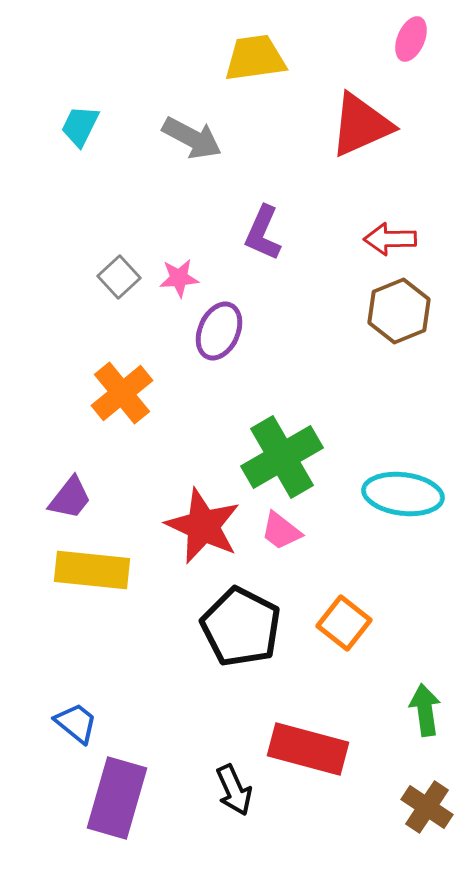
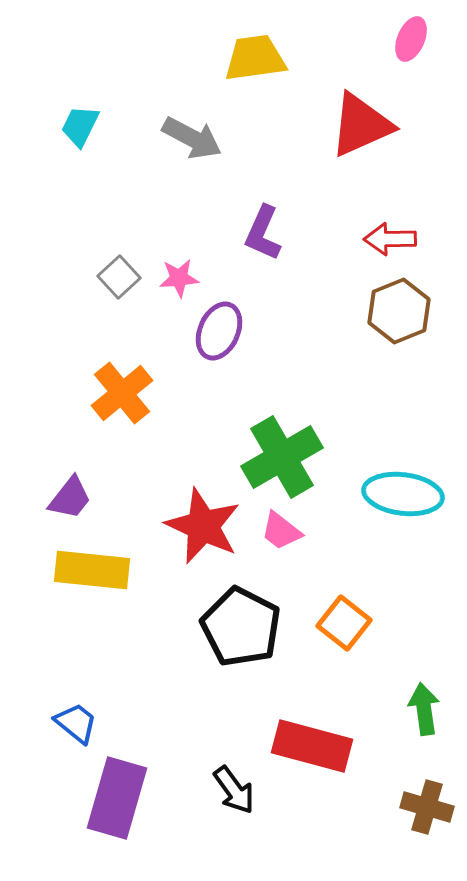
green arrow: moved 1 px left, 1 px up
red rectangle: moved 4 px right, 3 px up
black arrow: rotated 12 degrees counterclockwise
brown cross: rotated 18 degrees counterclockwise
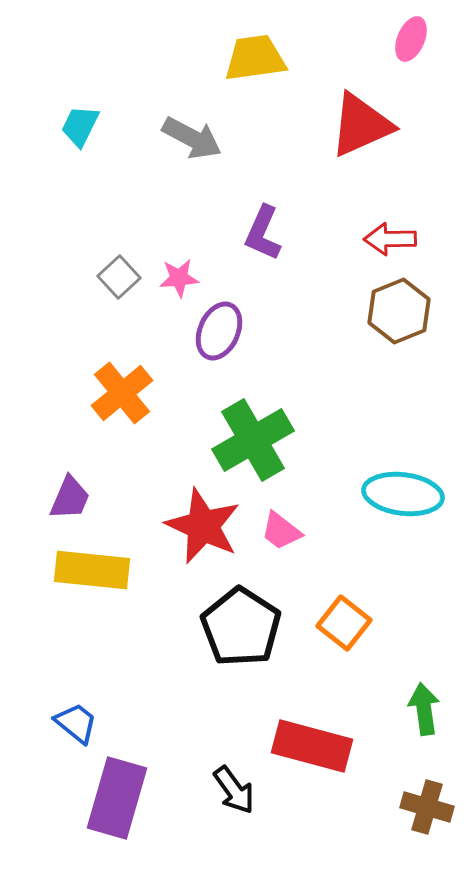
green cross: moved 29 px left, 17 px up
purple trapezoid: rotated 15 degrees counterclockwise
black pentagon: rotated 6 degrees clockwise
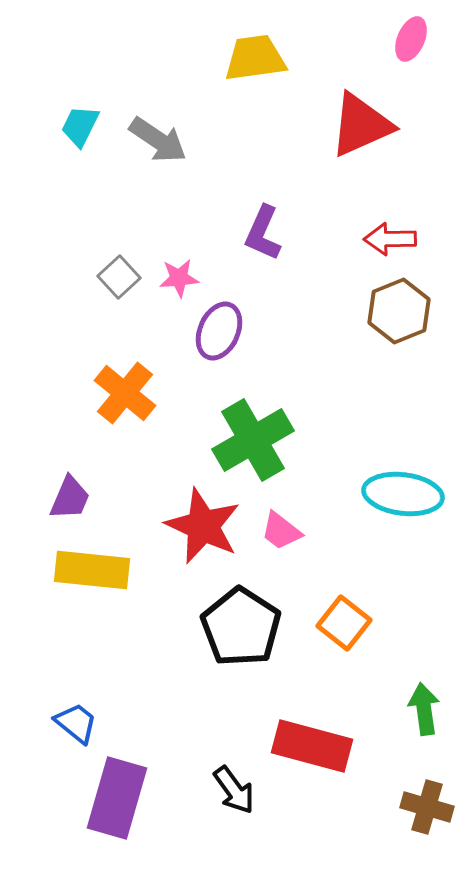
gray arrow: moved 34 px left, 2 px down; rotated 6 degrees clockwise
orange cross: moved 3 px right; rotated 12 degrees counterclockwise
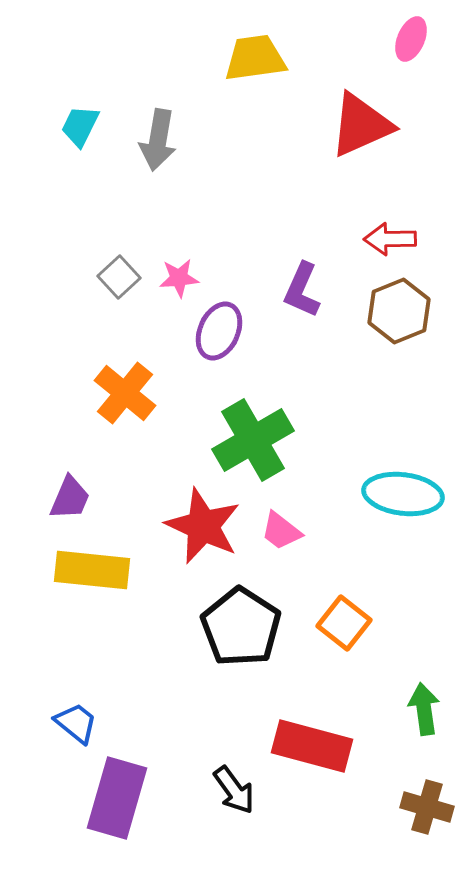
gray arrow: rotated 66 degrees clockwise
purple L-shape: moved 39 px right, 57 px down
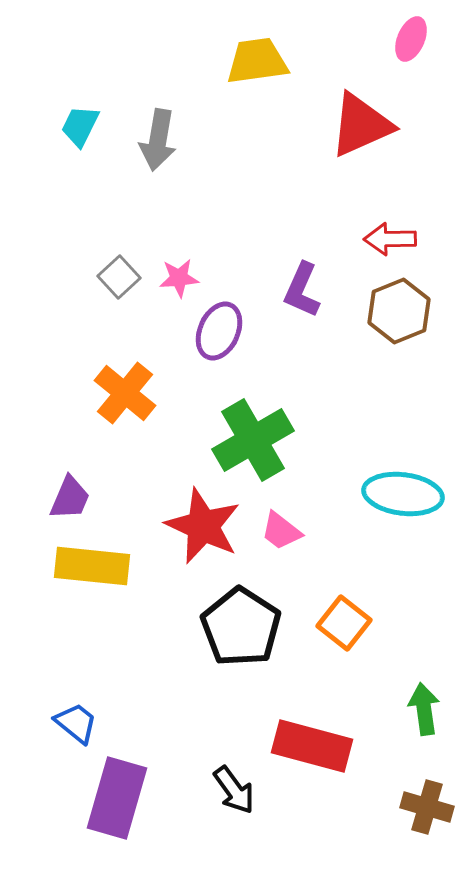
yellow trapezoid: moved 2 px right, 3 px down
yellow rectangle: moved 4 px up
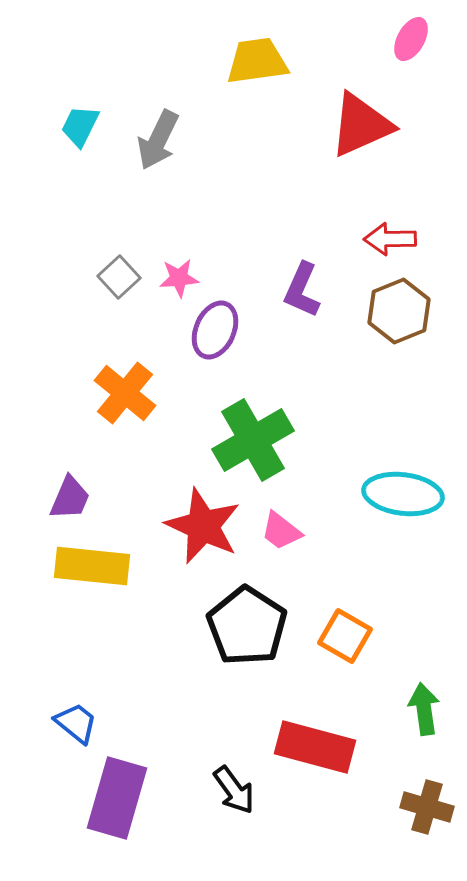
pink ellipse: rotated 6 degrees clockwise
gray arrow: rotated 16 degrees clockwise
purple ellipse: moved 4 px left, 1 px up
orange square: moved 1 px right, 13 px down; rotated 8 degrees counterclockwise
black pentagon: moved 6 px right, 1 px up
red rectangle: moved 3 px right, 1 px down
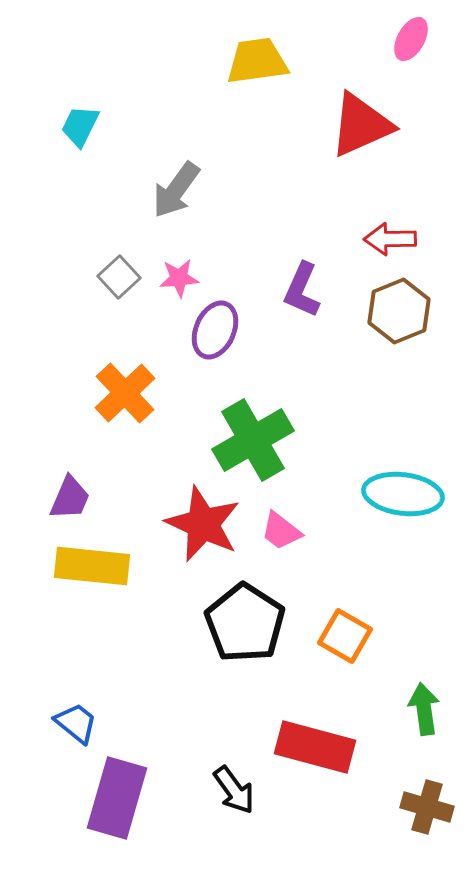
gray arrow: moved 18 px right, 50 px down; rotated 10 degrees clockwise
orange cross: rotated 8 degrees clockwise
red star: moved 2 px up
black pentagon: moved 2 px left, 3 px up
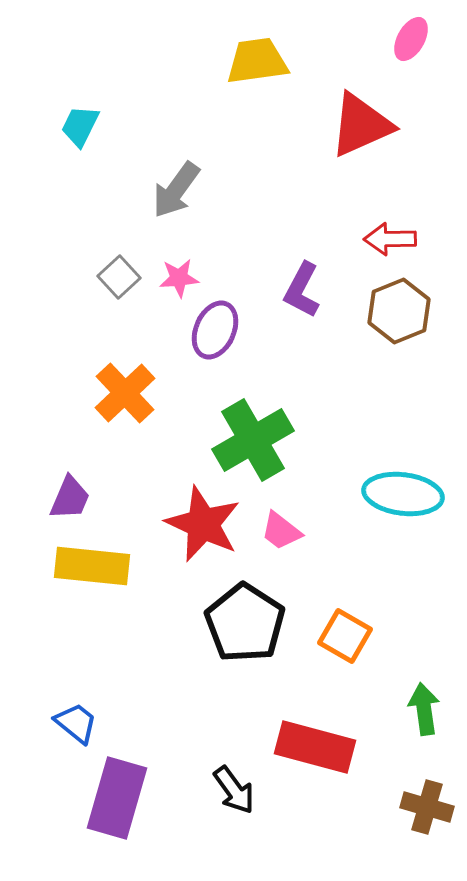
purple L-shape: rotated 4 degrees clockwise
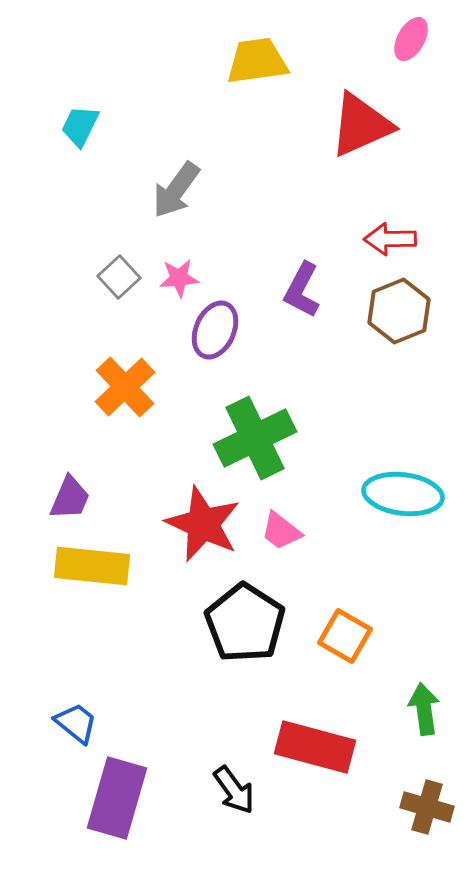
orange cross: moved 6 px up
green cross: moved 2 px right, 2 px up; rotated 4 degrees clockwise
